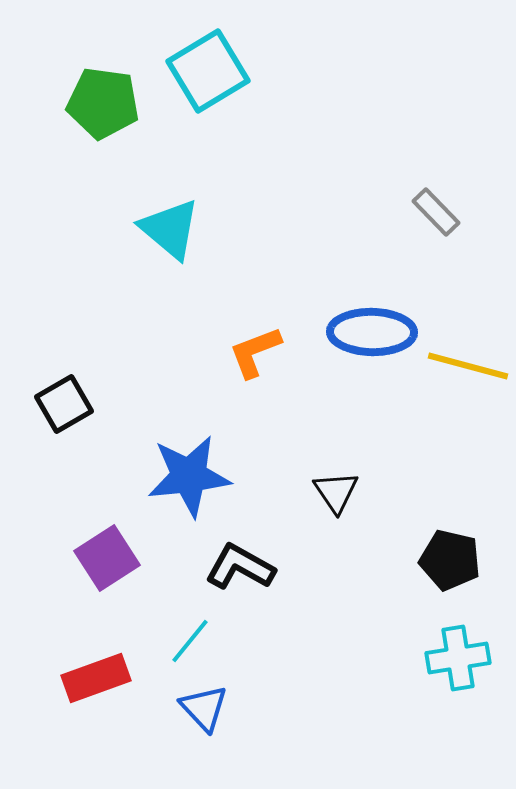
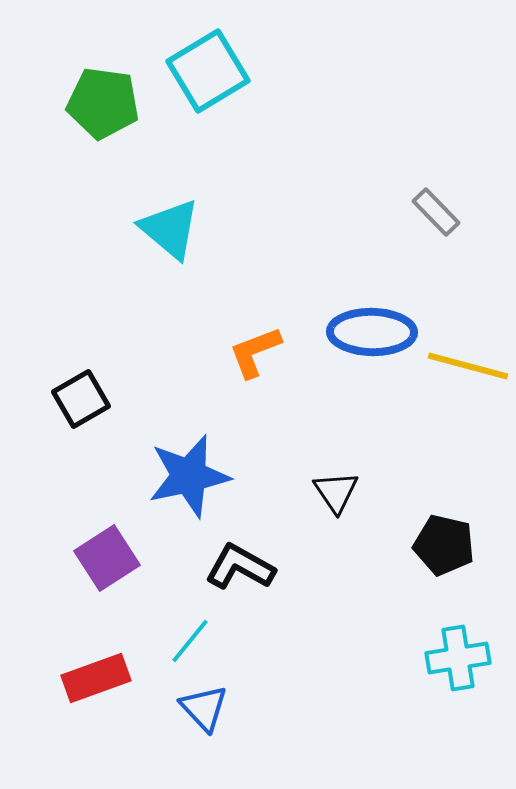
black square: moved 17 px right, 5 px up
blue star: rotated 6 degrees counterclockwise
black pentagon: moved 6 px left, 15 px up
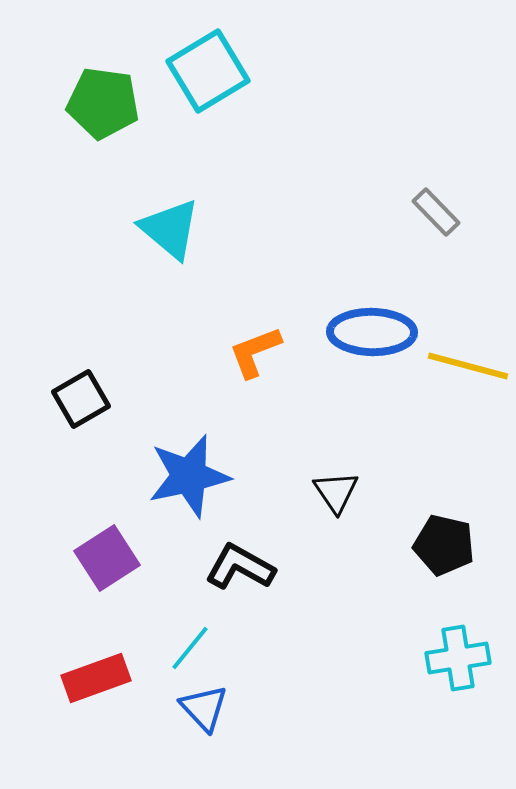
cyan line: moved 7 px down
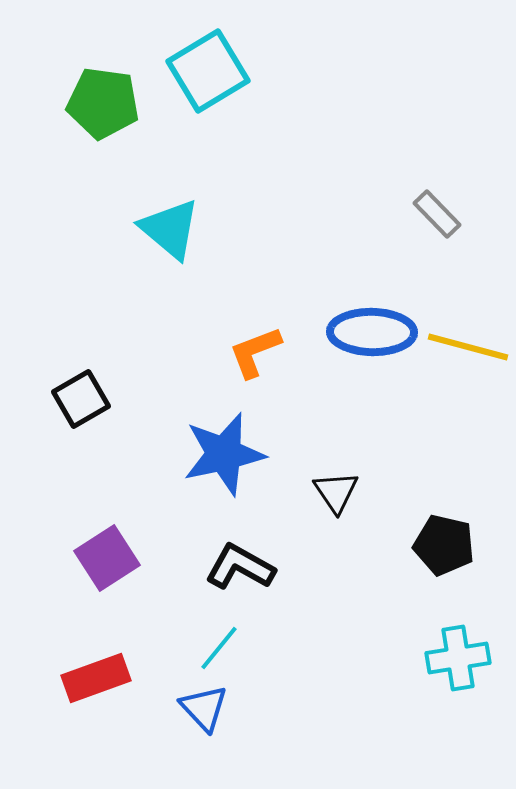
gray rectangle: moved 1 px right, 2 px down
yellow line: moved 19 px up
blue star: moved 35 px right, 22 px up
cyan line: moved 29 px right
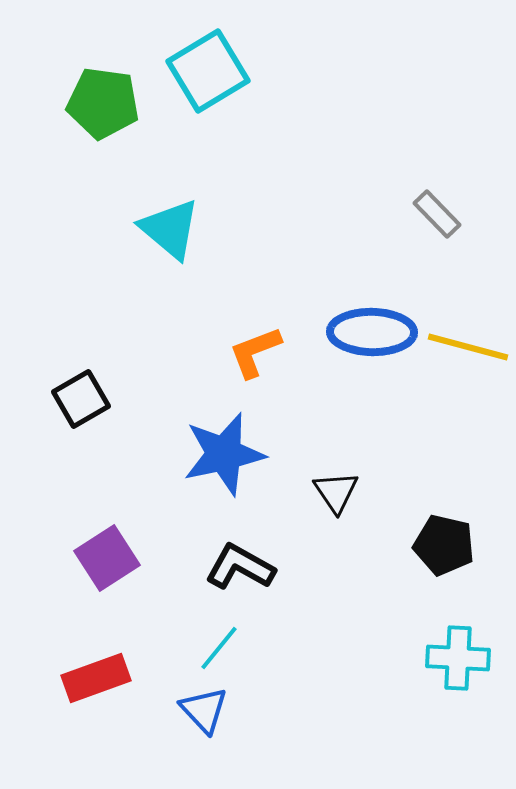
cyan cross: rotated 12 degrees clockwise
blue triangle: moved 2 px down
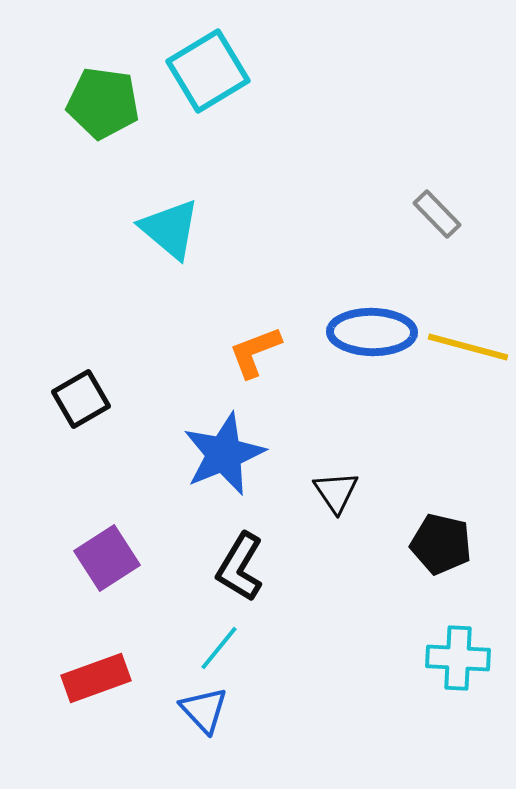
blue star: rotated 10 degrees counterclockwise
black pentagon: moved 3 px left, 1 px up
black L-shape: rotated 88 degrees counterclockwise
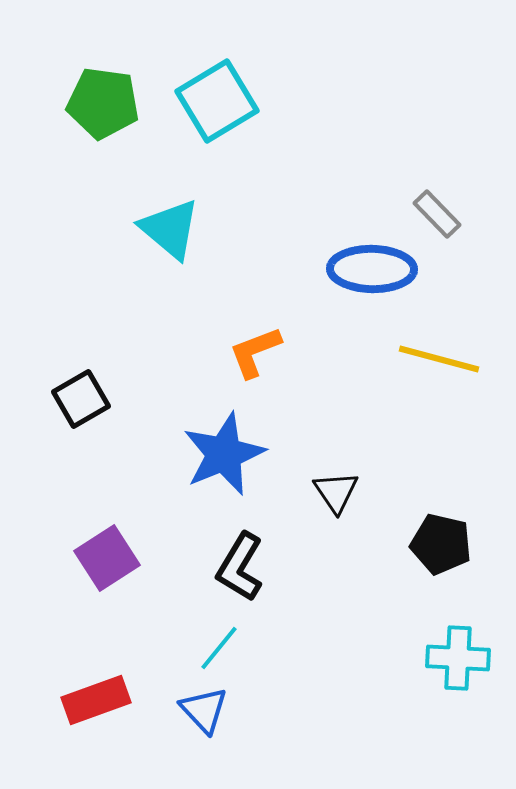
cyan square: moved 9 px right, 30 px down
blue ellipse: moved 63 px up
yellow line: moved 29 px left, 12 px down
red rectangle: moved 22 px down
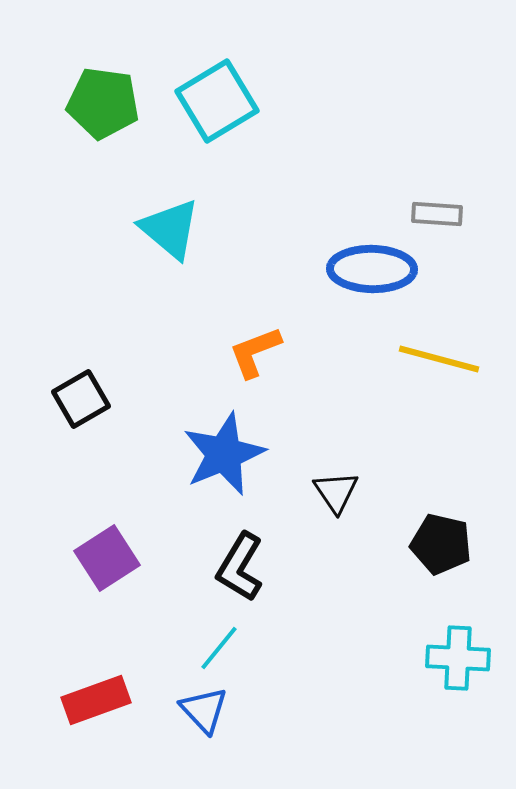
gray rectangle: rotated 42 degrees counterclockwise
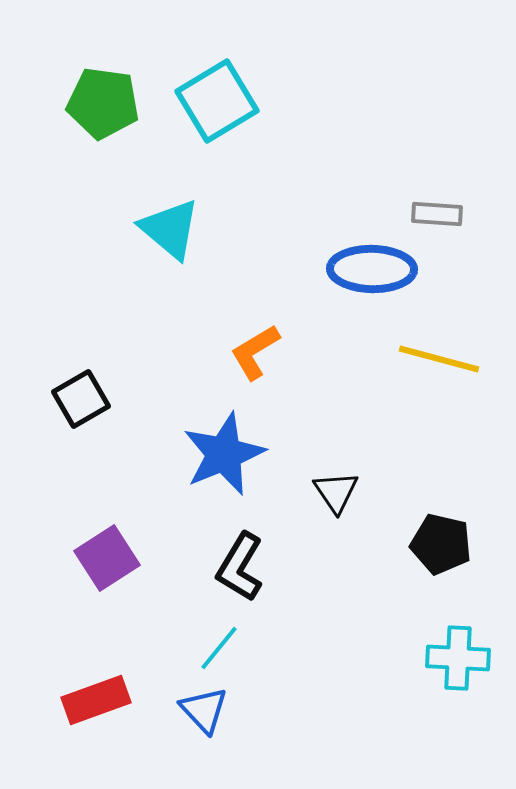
orange L-shape: rotated 10 degrees counterclockwise
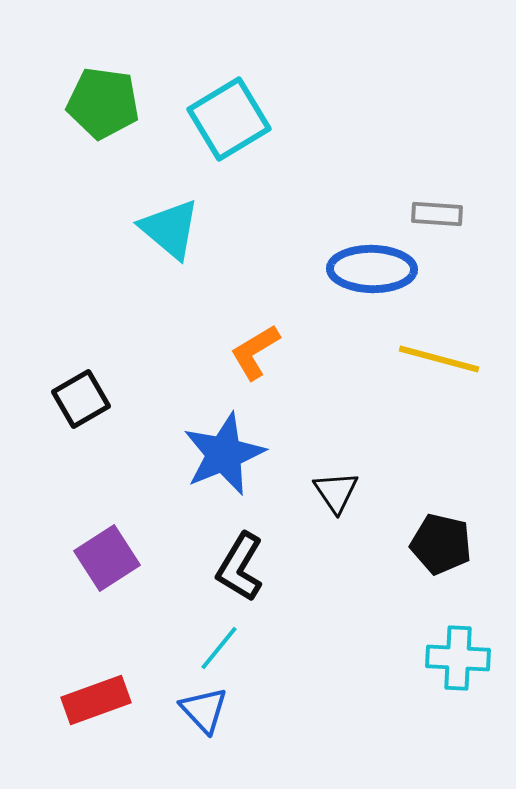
cyan square: moved 12 px right, 18 px down
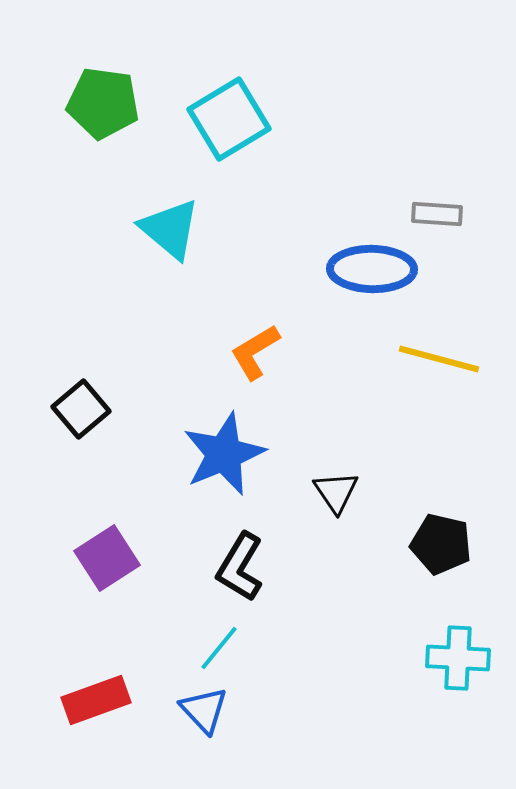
black square: moved 10 px down; rotated 10 degrees counterclockwise
